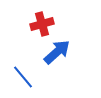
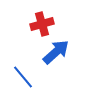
blue arrow: moved 1 px left
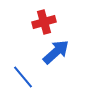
red cross: moved 2 px right, 2 px up
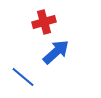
blue line: rotated 10 degrees counterclockwise
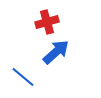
red cross: moved 3 px right
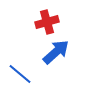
blue line: moved 3 px left, 3 px up
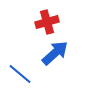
blue arrow: moved 1 px left, 1 px down
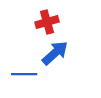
blue line: moved 4 px right; rotated 40 degrees counterclockwise
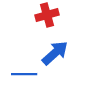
red cross: moved 7 px up
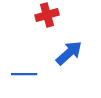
blue arrow: moved 14 px right
